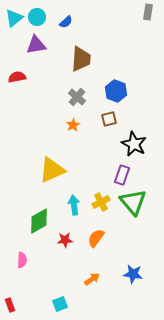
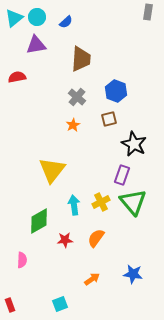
yellow triangle: rotated 28 degrees counterclockwise
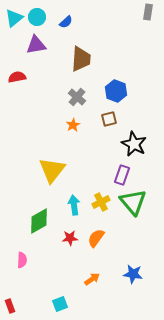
red star: moved 5 px right, 2 px up
red rectangle: moved 1 px down
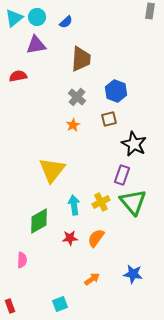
gray rectangle: moved 2 px right, 1 px up
red semicircle: moved 1 px right, 1 px up
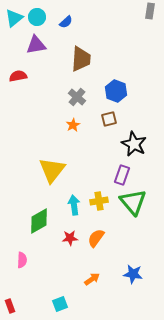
yellow cross: moved 2 px left, 1 px up; rotated 18 degrees clockwise
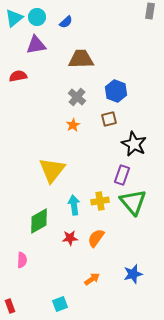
brown trapezoid: rotated 96 degrees counterclockwise
yellow cross: moved 1 px right
blue star: rotated 24 degrees counterclockwise
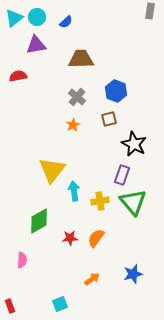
cyan arrow: moved 14 px up
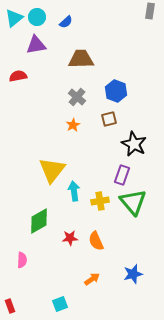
orange semicircle: moved 3 px down; rotated 60 degrees counterclockwise
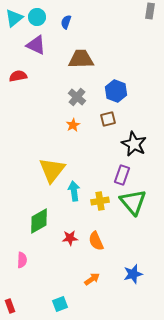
blue semicircle: rotated 152 degrees clockwise
purple triangle: rotated 35 degrees clockwise
brown square: moved 1 px left
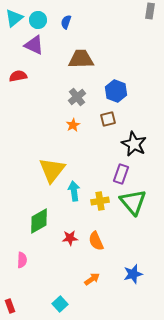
cyan circle: moved 1 px right, 3 px down
purple triangle: moved 2 px left
gray cross: rotated 12 degrees clockwise
purple rectangle: moved 1 px left, 1 px up
cyan square: rotated 21 degrees counterclockwise
